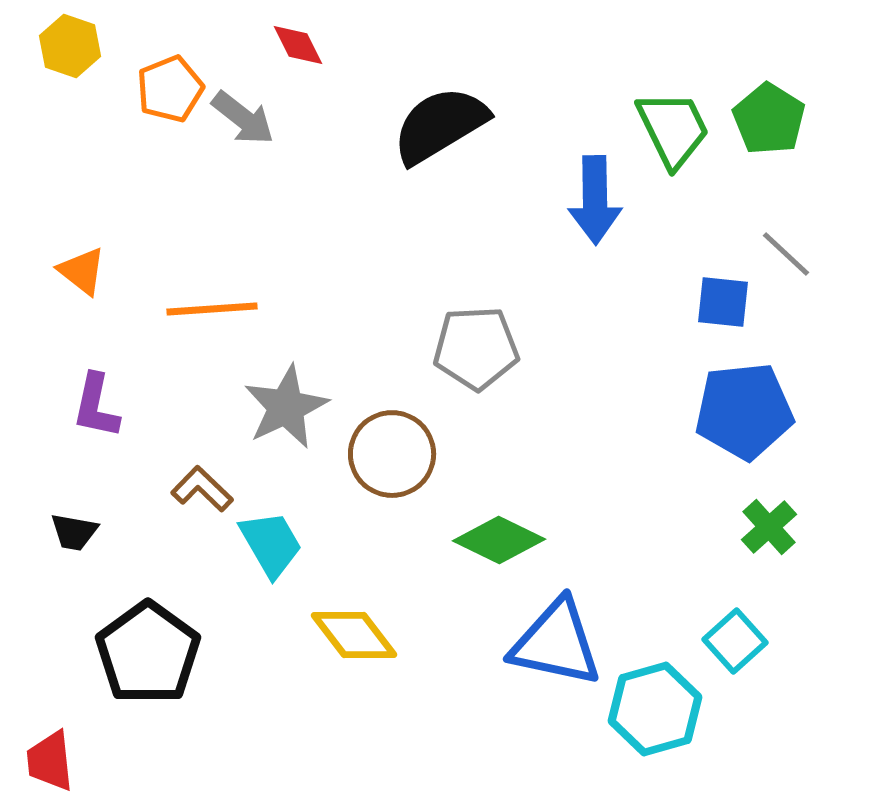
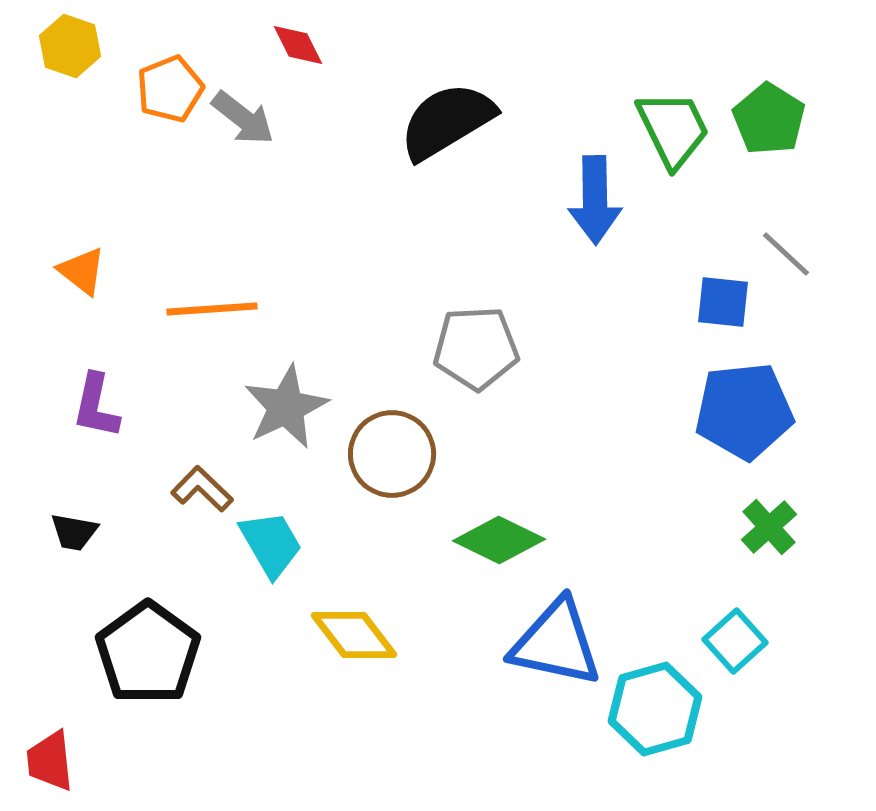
black semicircle: moved 7 px right, 4 px up
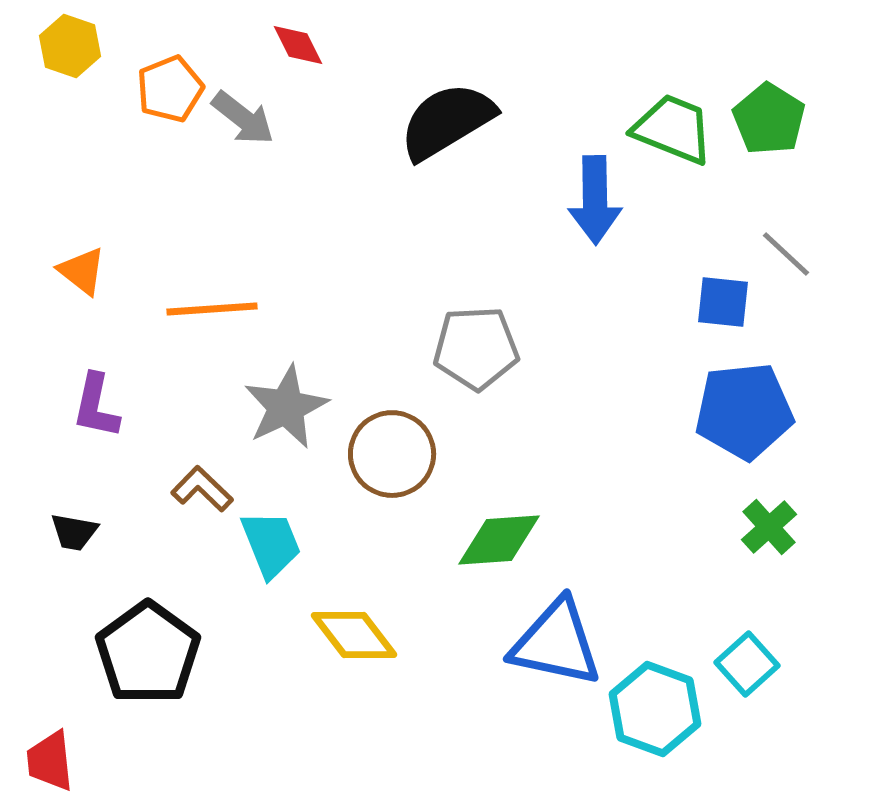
green trapezoid: rotated 42 degrees counterclockwise
green diamond: rotated 30 degrees counterclockwise
cyan trapezoid: rotated 8 degrees clockwise
cyan square: moved 12 px right, 23 px down
cyan hexagon: rotated 24 degrees counterclockwise
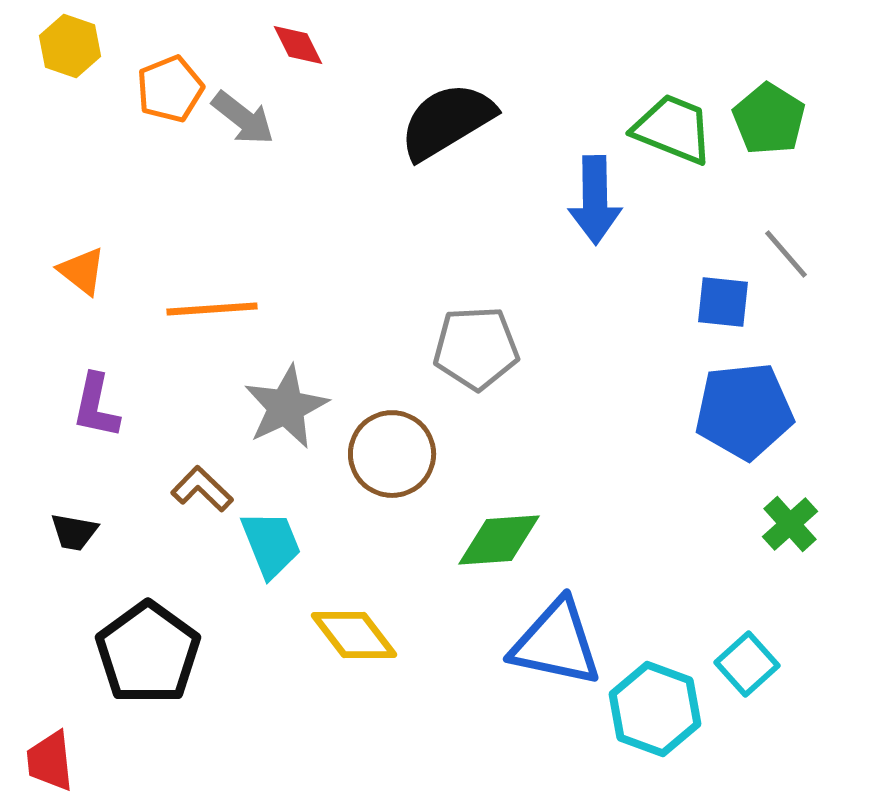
gray line: rotated 6 degrees clockwise
green cross: moved 21 px right, 3 px up
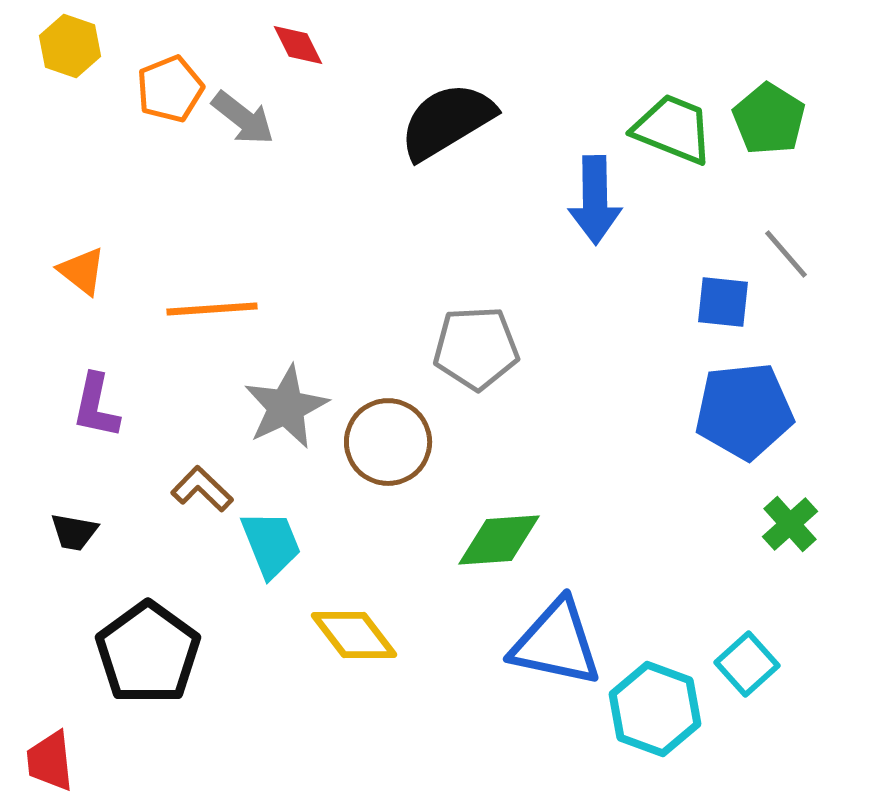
brown circle: moved 4 px left, 12 px up
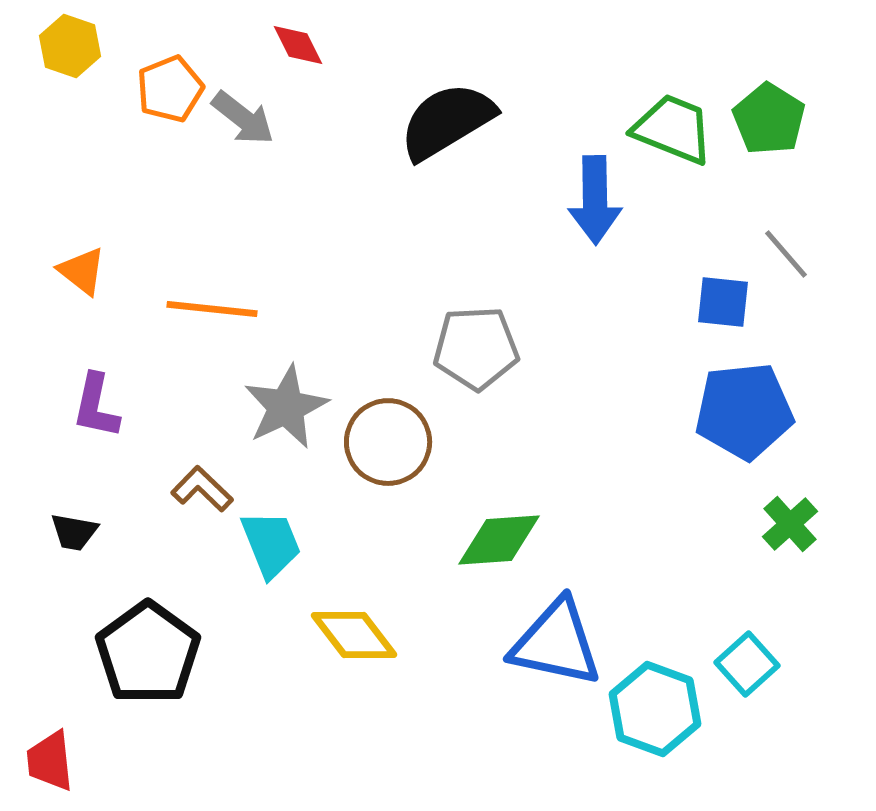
orange line: rotated 10 degrees clockwise
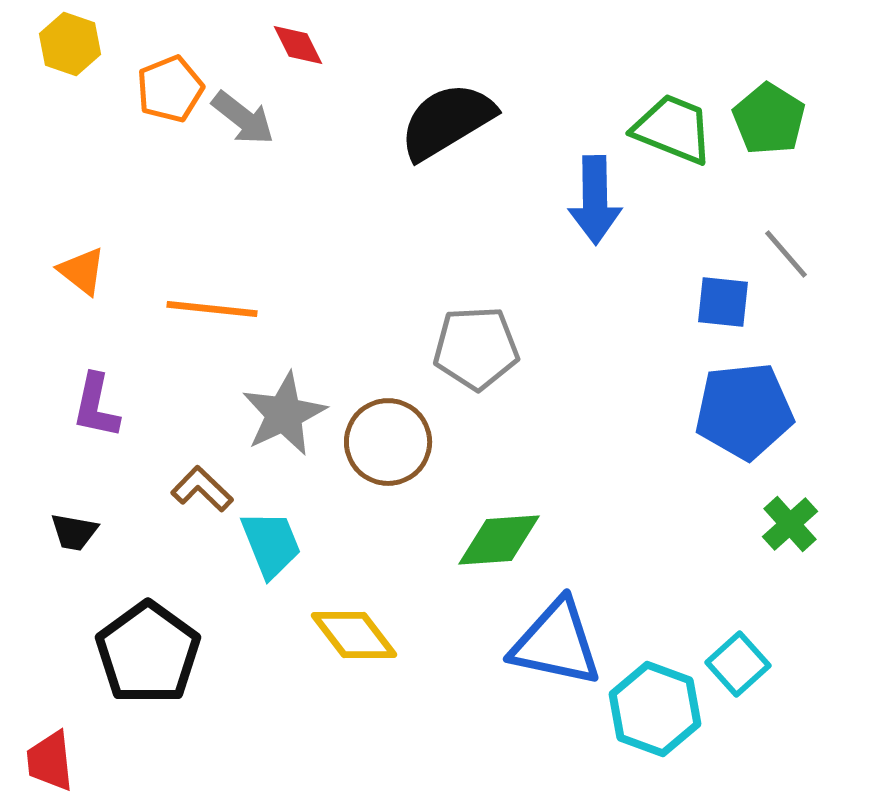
yellow hexagon: moved 2 px up
gray star: moved 2 px left, 7 px down
cyan square: moved 9 px left
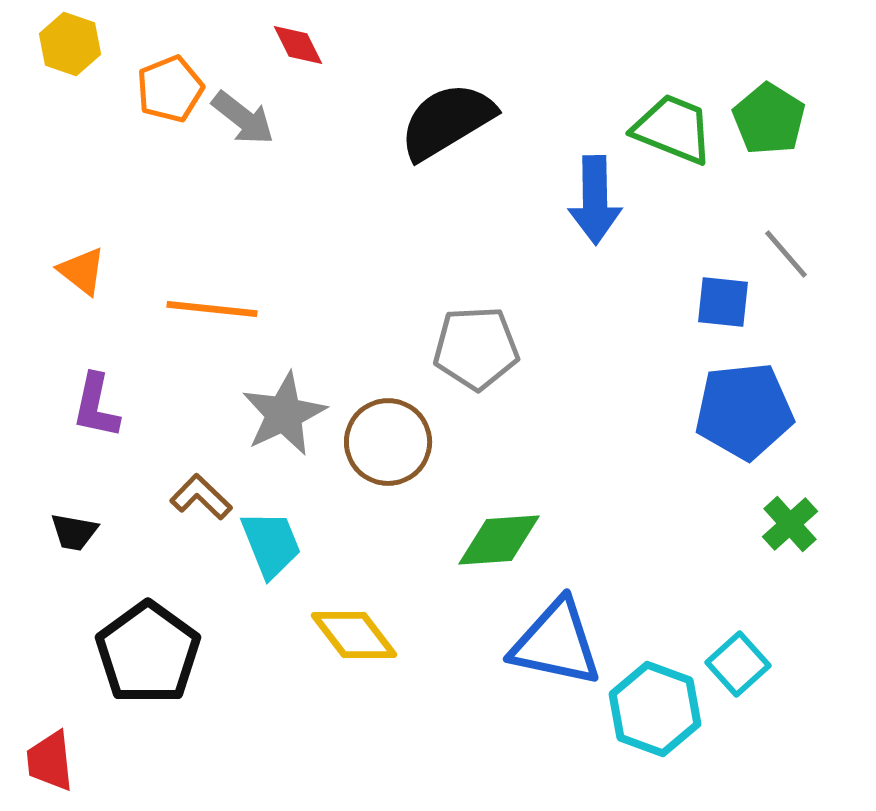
brown L-shape: moved 1 px left, 8 px down
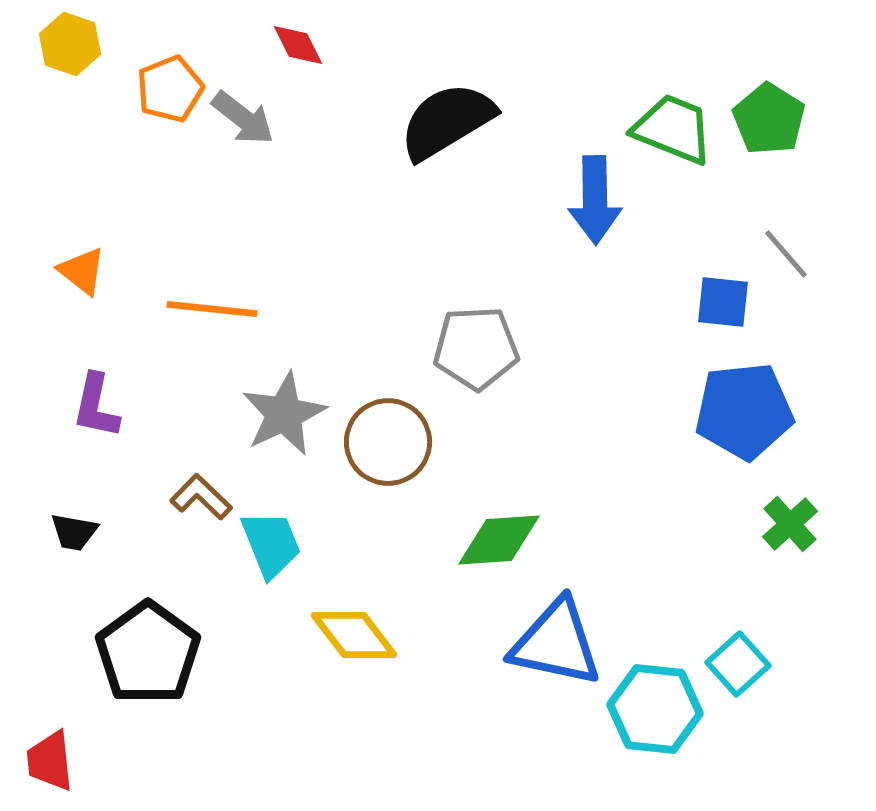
cyan hexagon: rotated 14 degrees counterclockwise
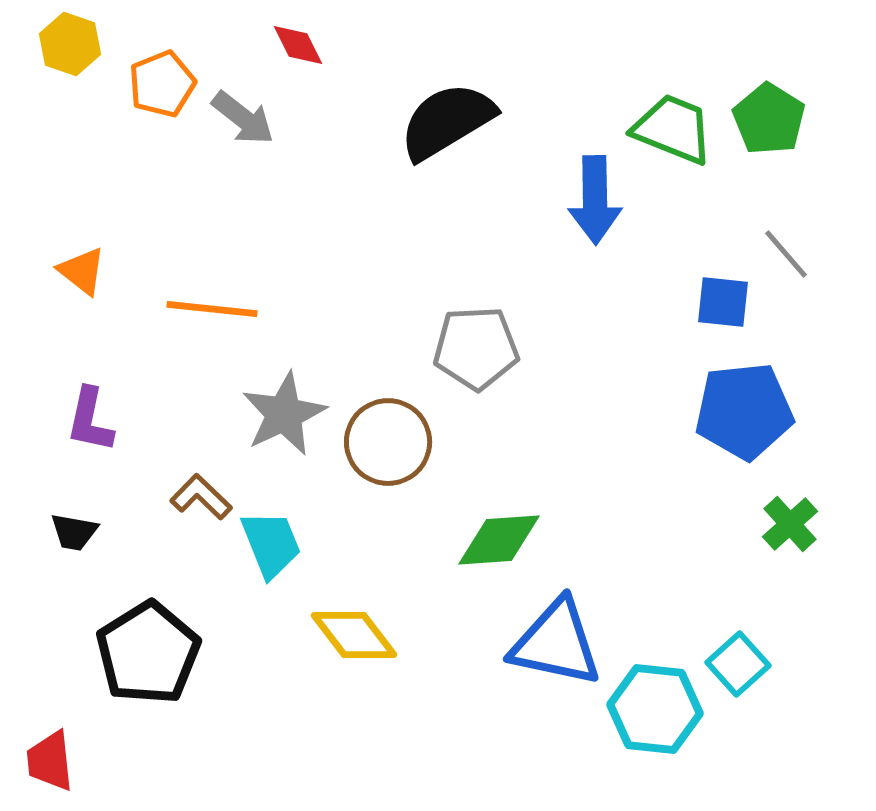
orange pentagon: moved 8 px left, 5 px up
purple L-shape: moved 6 px left, 14 px down
black pentagon: rotated 4 degrees clockwise
